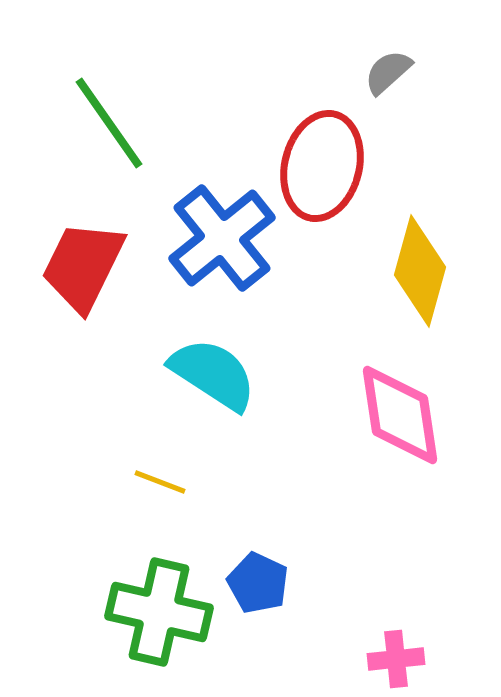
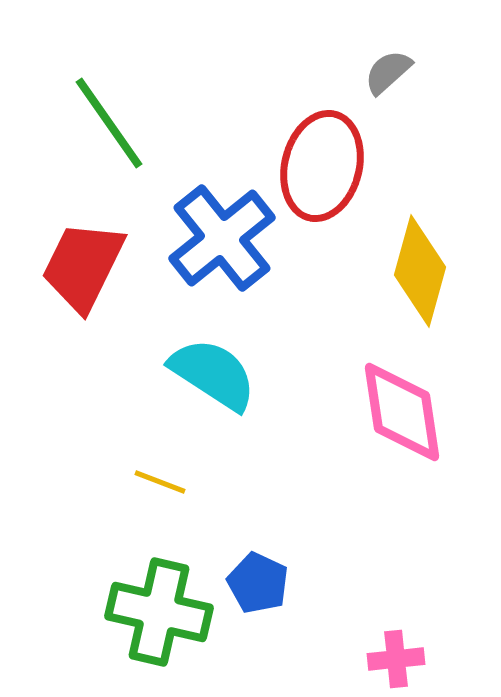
pink diamond: moved 2 px right, 3 px up
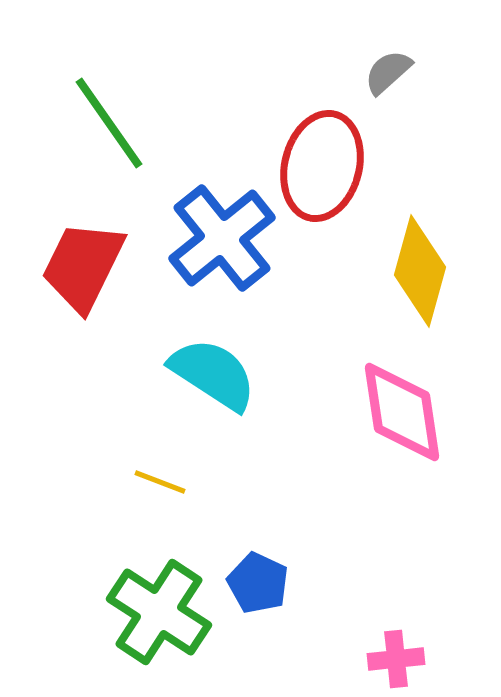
green cross: rotated 20 degrees clockwise
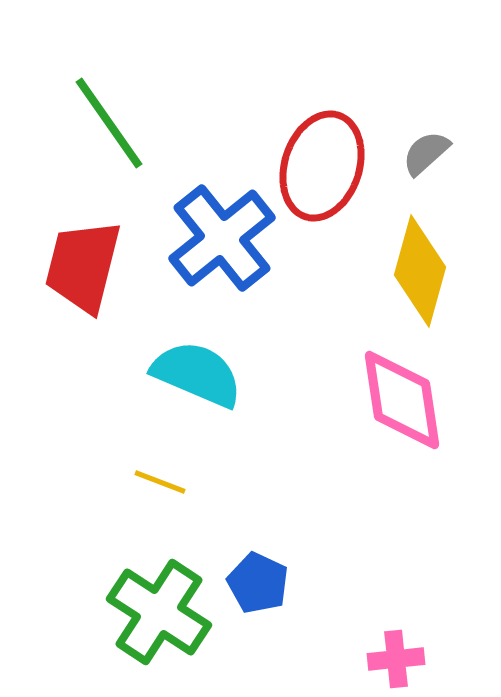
gray semicircle: moved 38 px right, 81 px down
red ellipse: rotated 4 degrees clockwise
red trapezoid: rotated 12 degrees counterclockwise
cyan semicircle: moved 16 px left; rotated 10 degrees counterclockwise
pink diamond: moved 12 px up
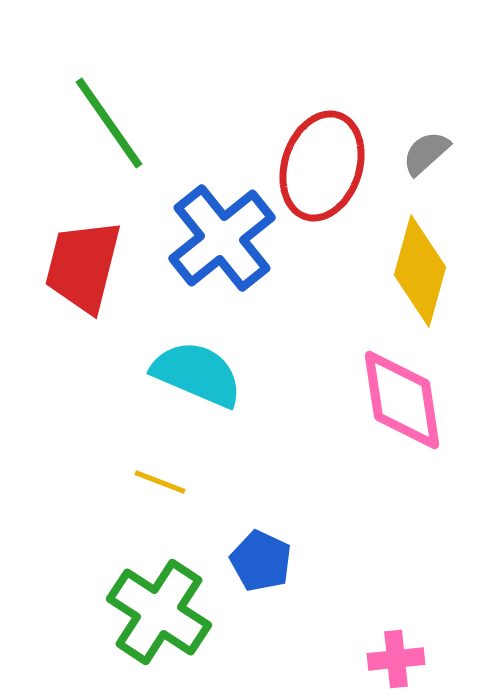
blue pentagon: moved 3 px right, 22 px up
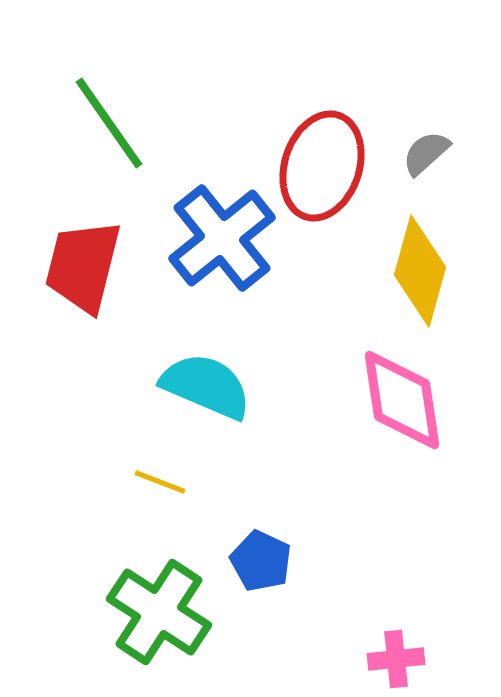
cyan semicircle: moved 9 px right, 12 px down
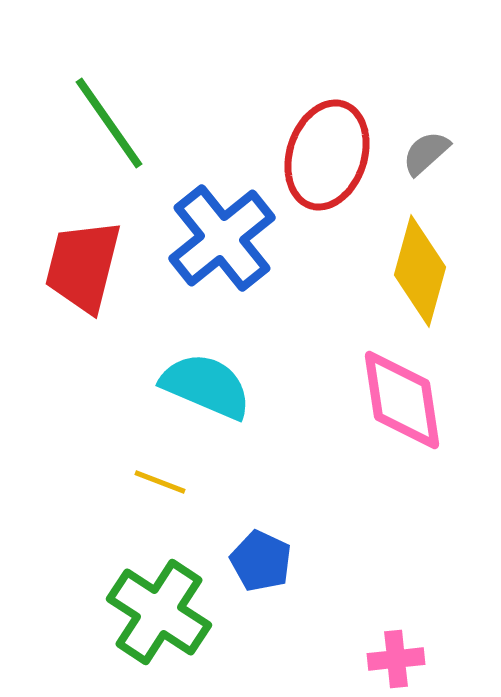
red ellipse: moved 5 px right, 11 px up
